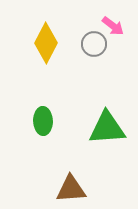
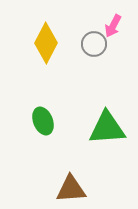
pink arrow: rotated 80 degrees clockwise
green ellipse: rotated 20 degrees counterclockwise
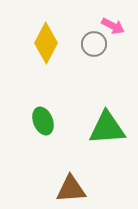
pink arrow: rotated 90 degrees counterclockwise
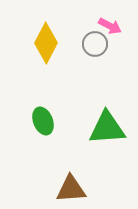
pink arrow: moved 3 px left
gray circle: moved 1 px right
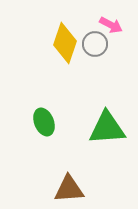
pink arrow: moved 1 px right, 1 px up
yellow diamond: moved 19 px right; rotated 9 degrees counterclockwise
green ellipse: moved 1 px right, 1 px down
brown triangle: moved 2 px left
